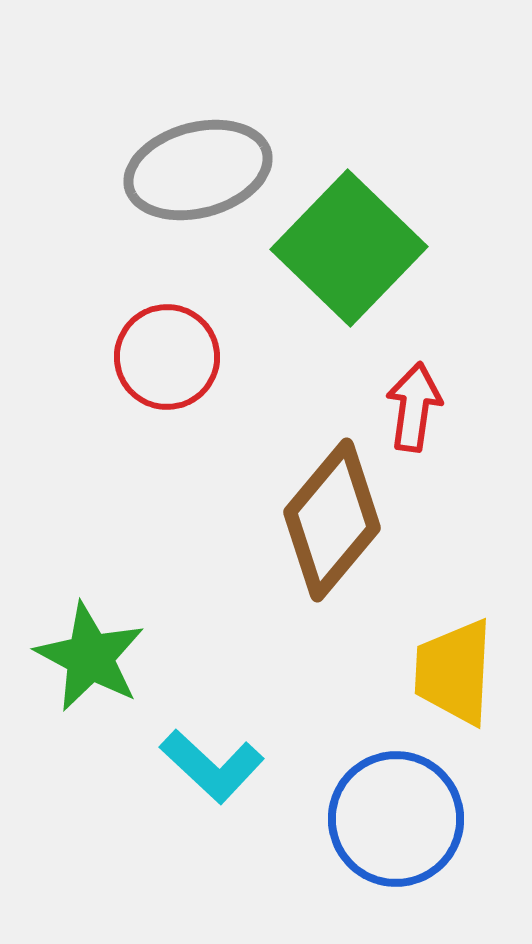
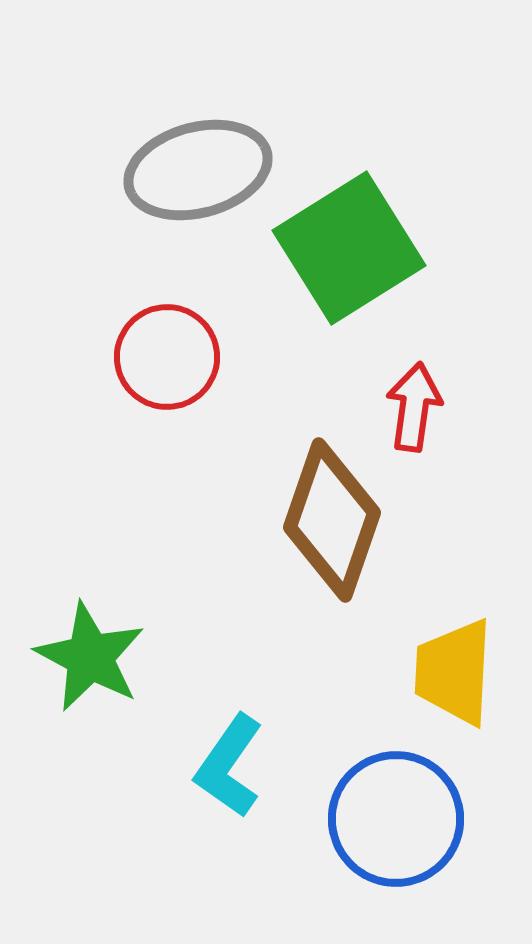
green square: rotated 14 degrees clockwise
brown diamond: rotated 21 degrees counterclockwise
cyan L-shape: moved 17 px right; rotated 82 degrees clockwise
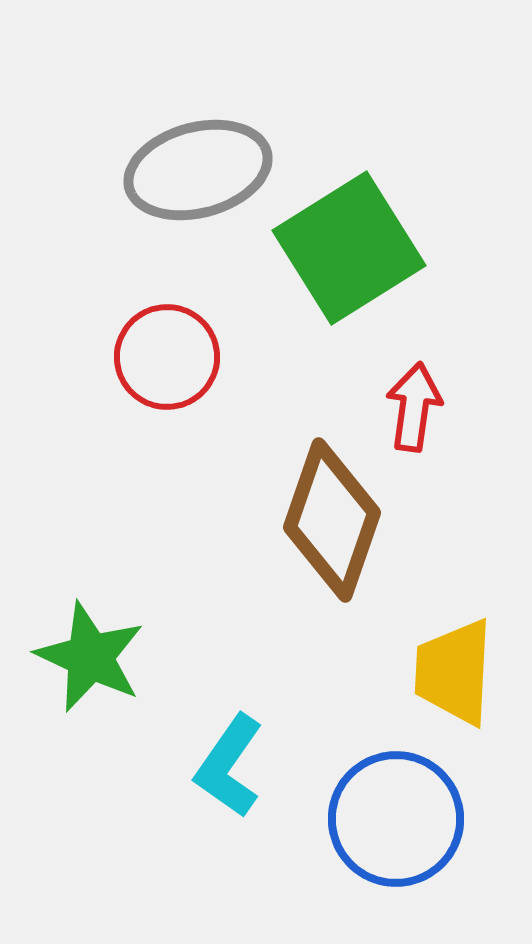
green star: rotated 3 degrees counterclockwise
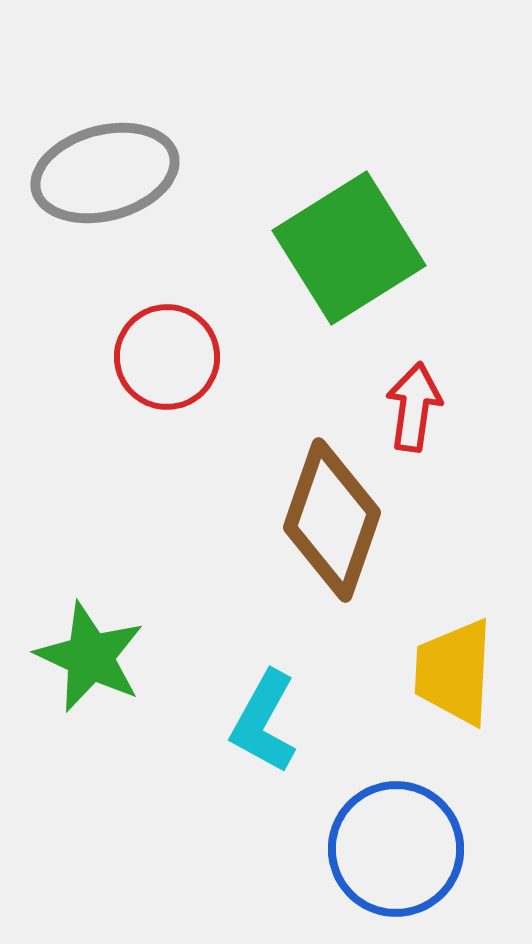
gray ellipse: moved 93 px left, 3 px down
cyan L-shape: moved 35 px right, 44 px up; rotated 6 degrees counterclockwise
blue circle: moved 30 px down
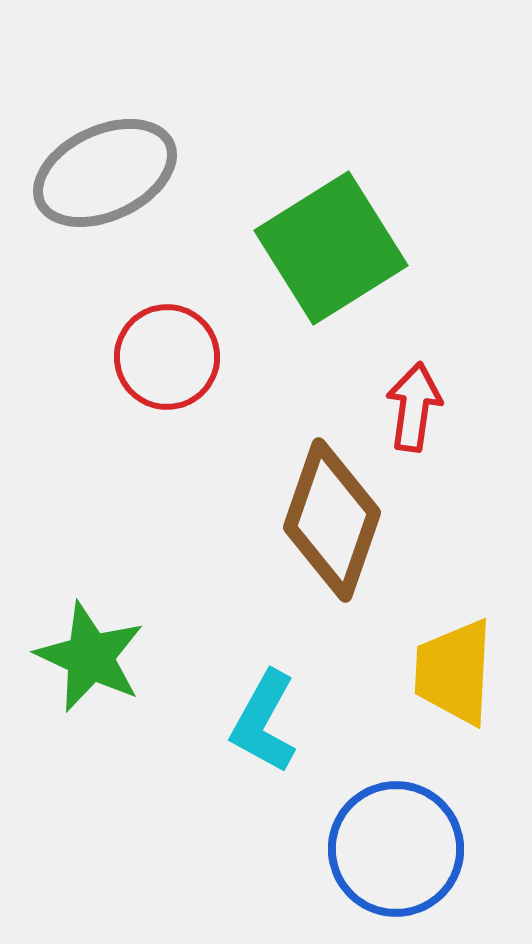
gray ellipse: rotated 10 degrees counterclockwise
green square: moved 18 px left
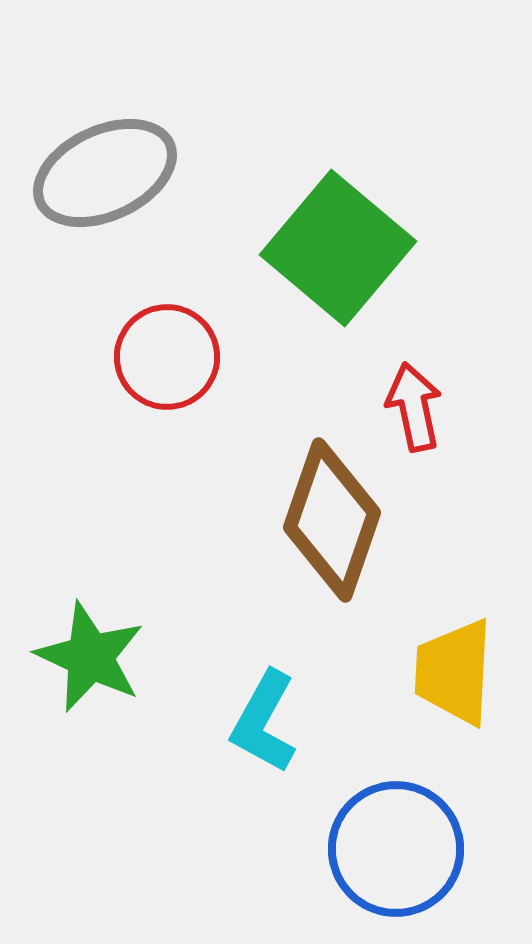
green square: moved 7 px right; rotated 18 degrees counterclockwise
red arrow: rotated 20 degrees counterclockwise
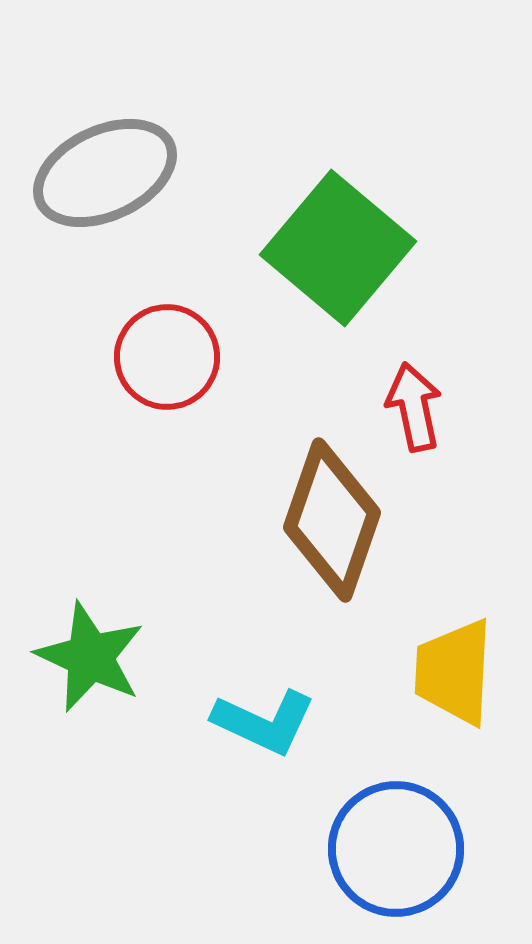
cyan L-shape: rotated 94 degrees counterclockwise
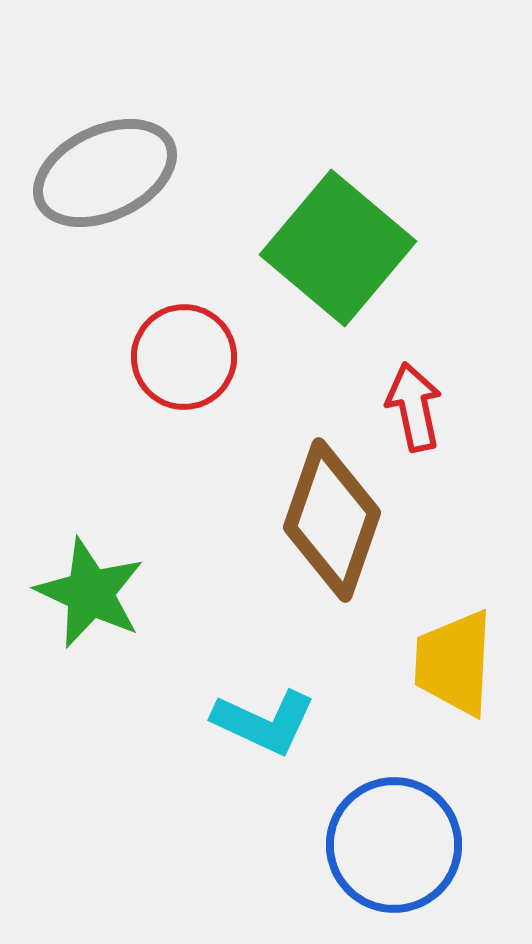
red circle: moved 17 px right
green star: moved 64 px up
yellow trapezoid: moved 9 px up
blue circle: moved 2 px left, 4 px up
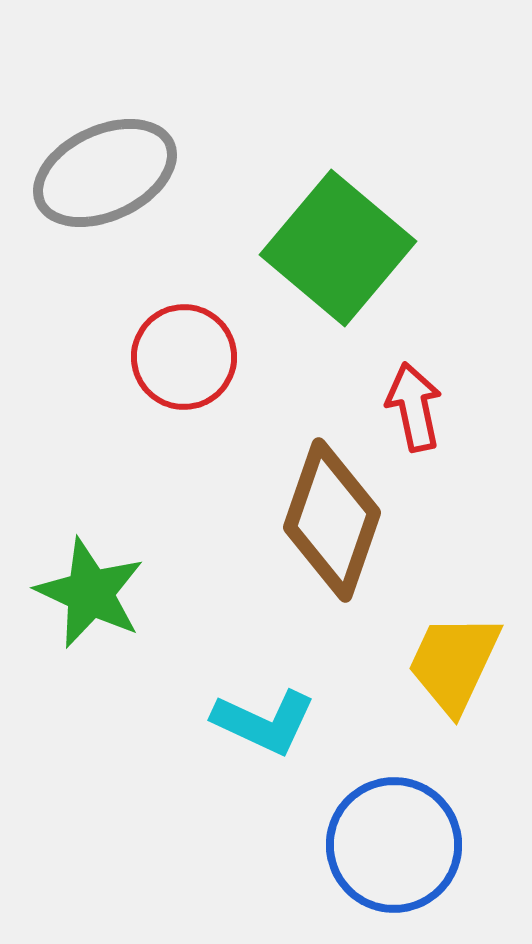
yellow trapezoid: rotated 22 degrees clockwise
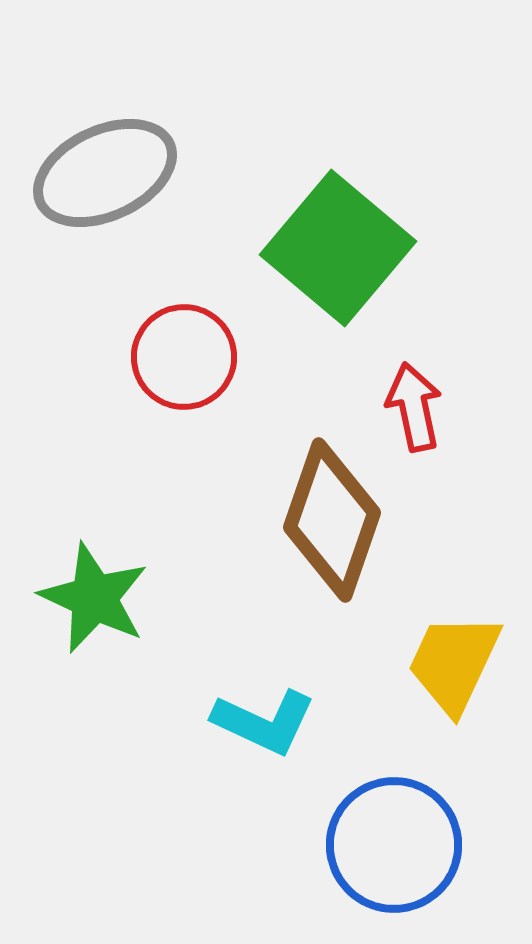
green star: moved 4 px right, 5 px down
